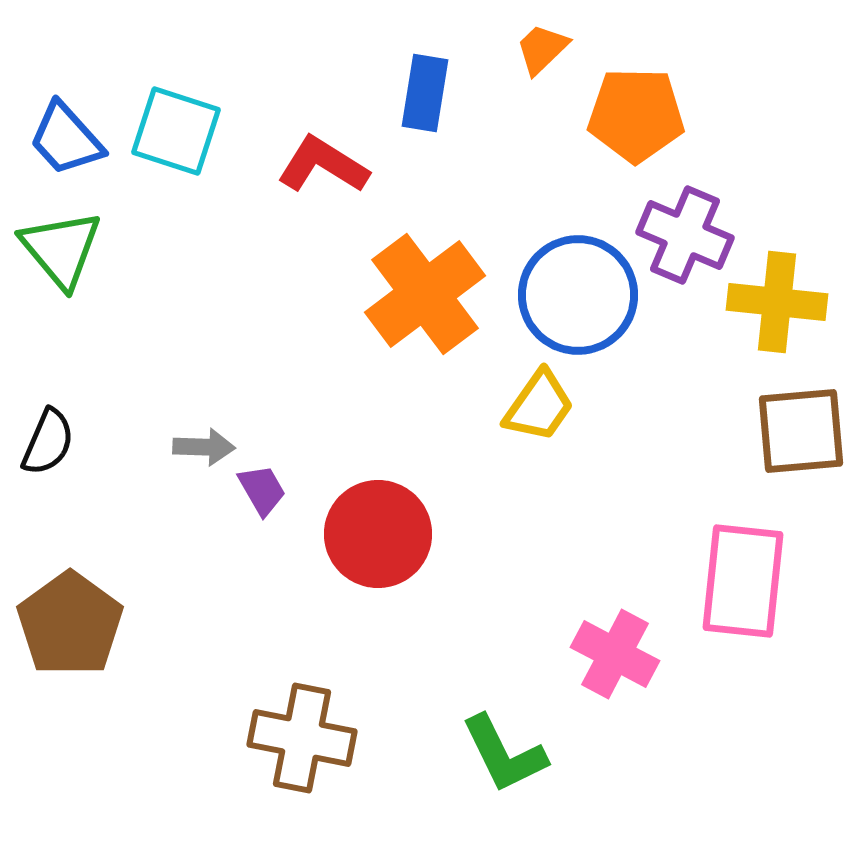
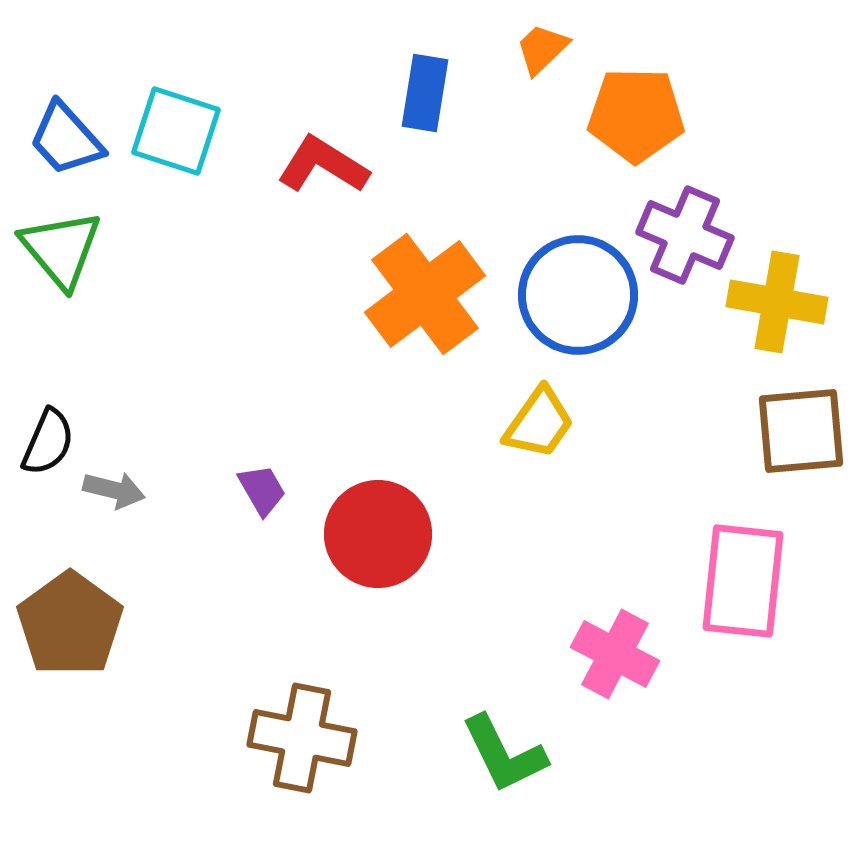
yellow cross: rotated 4 degrees clockwise
yellow trapezoid: moved 17 px down
gray arrow: moved 90 px left, 43 px down; rotated 12 degrees clockwise
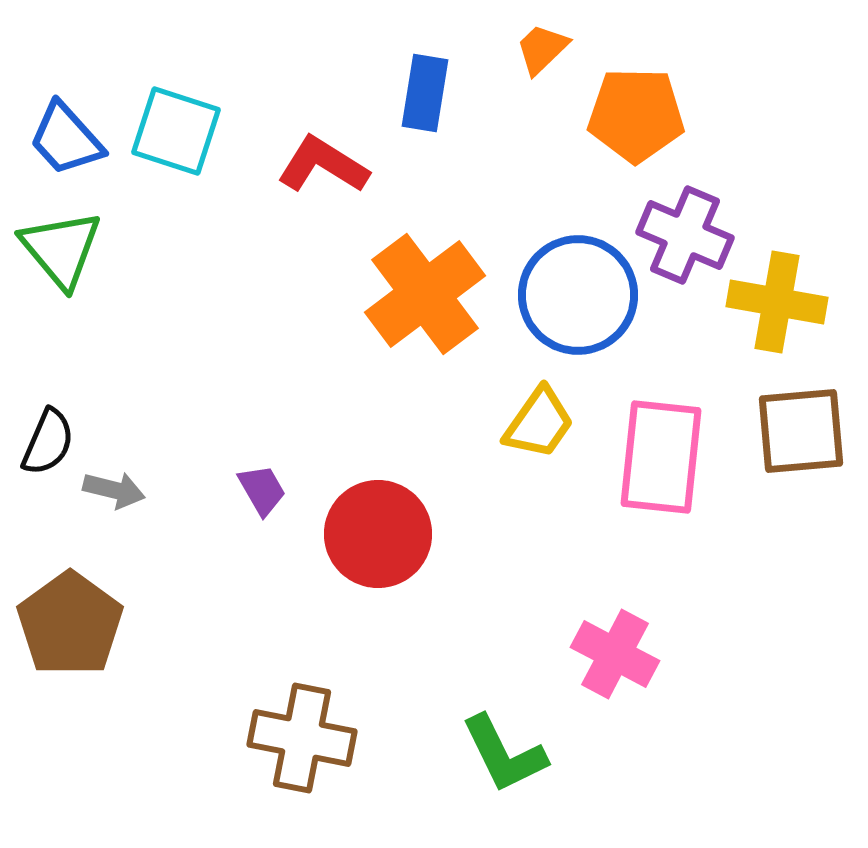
pink rectangle: moved 82 px left, 124 px up
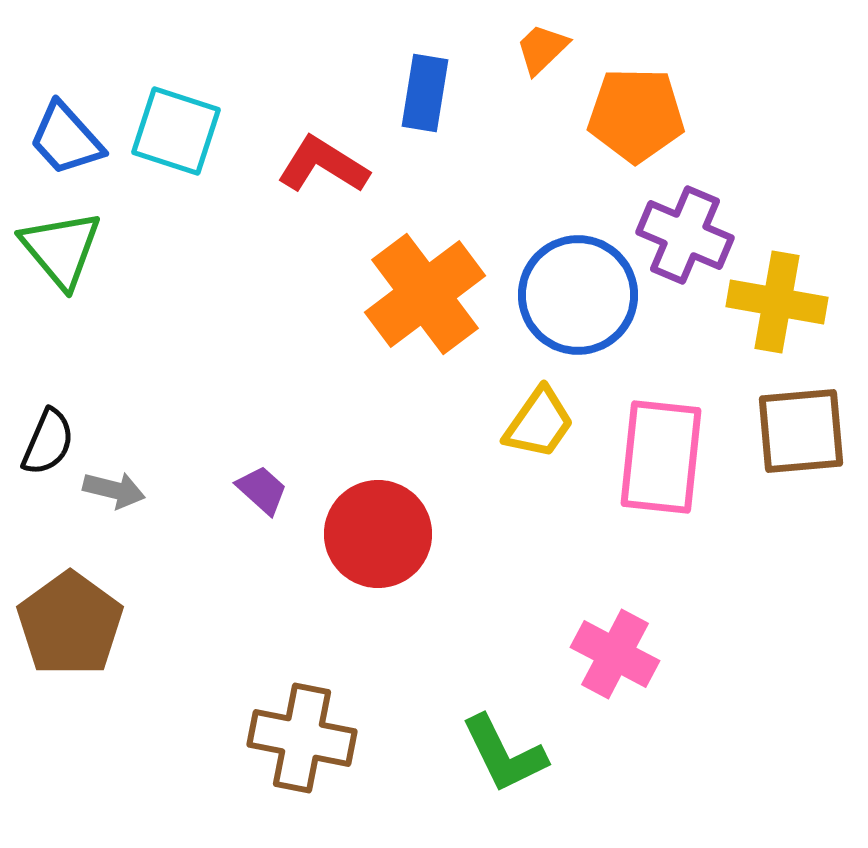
purple trapezoid: rotated 18 degrees counterclockwise
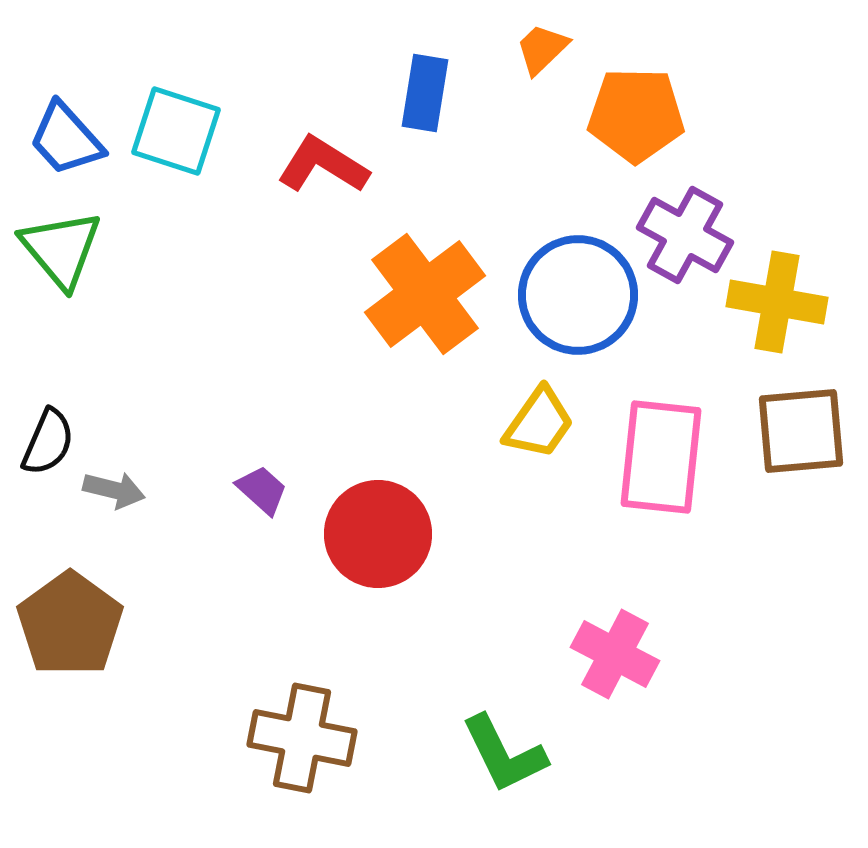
purple cross: rotated 6 degrees clockwise
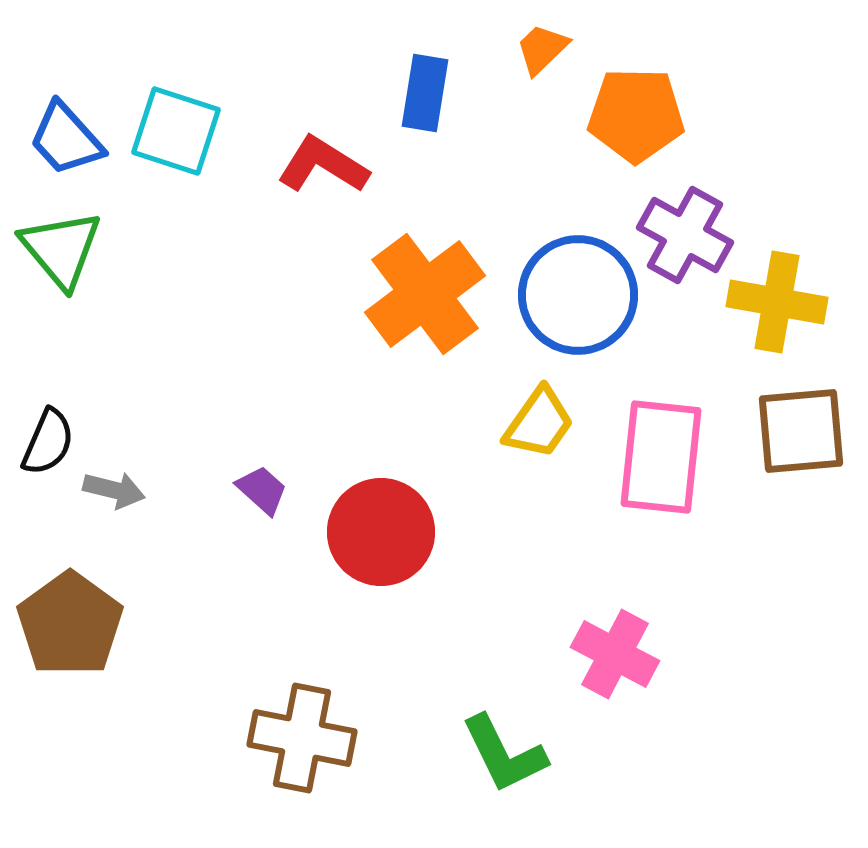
red circle: moved 3 px right, 2 px up
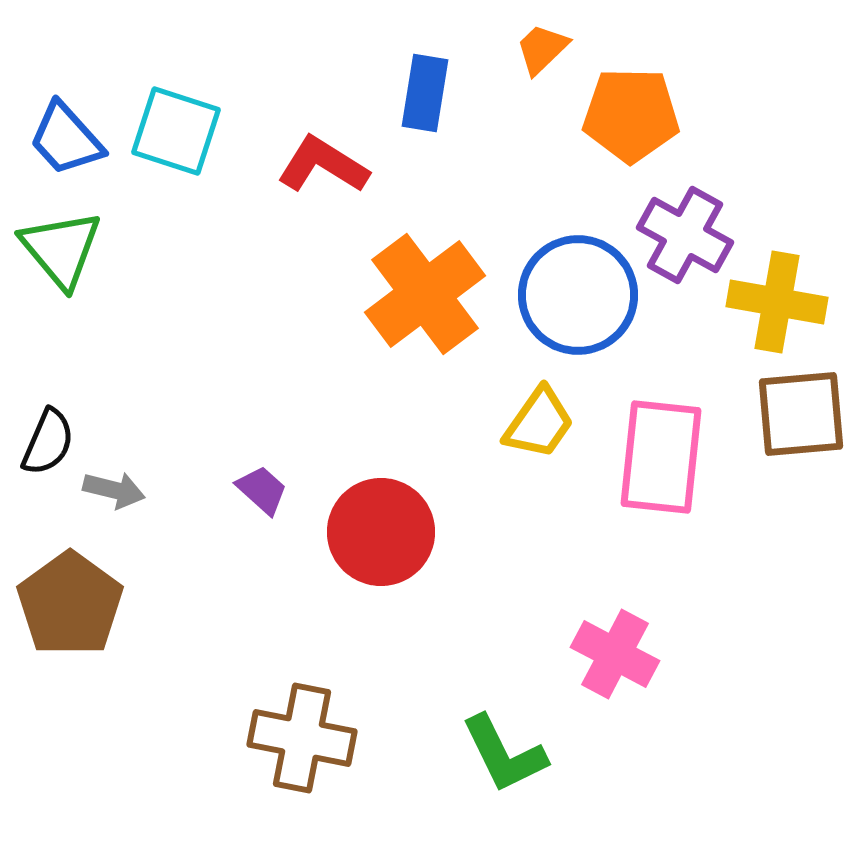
orange pentagon: moved 5 px left
brown square: moved 17 px up
brown pentagon: moved 20 px up
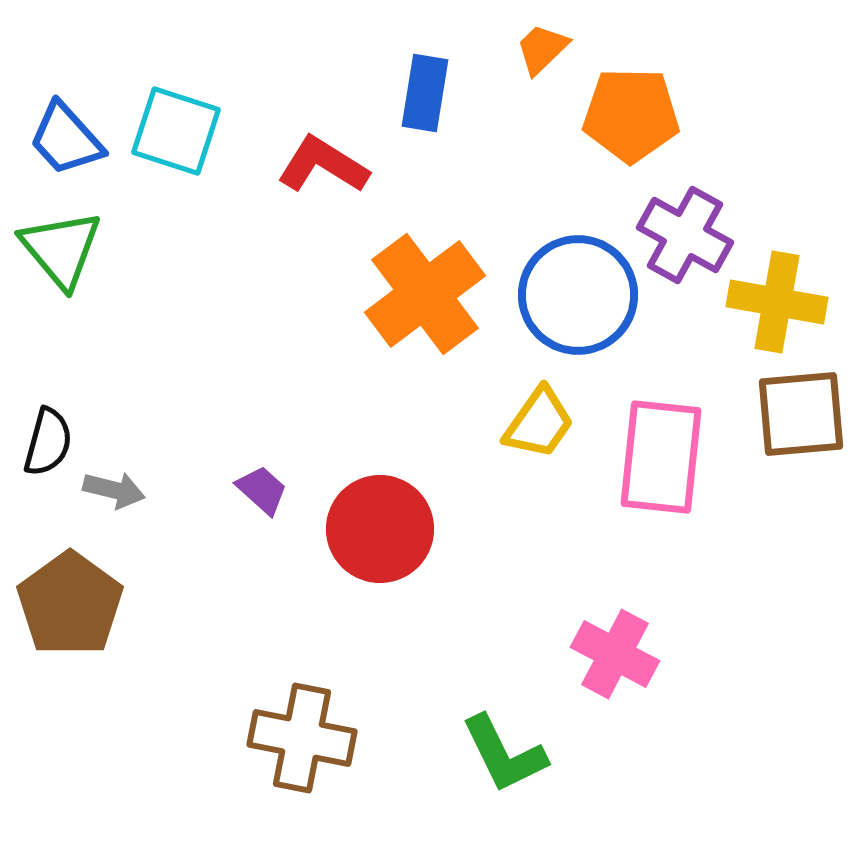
black semicircle: rotated 8 degrees counterclockwise
red circle: moved 1 px left, 3 px up
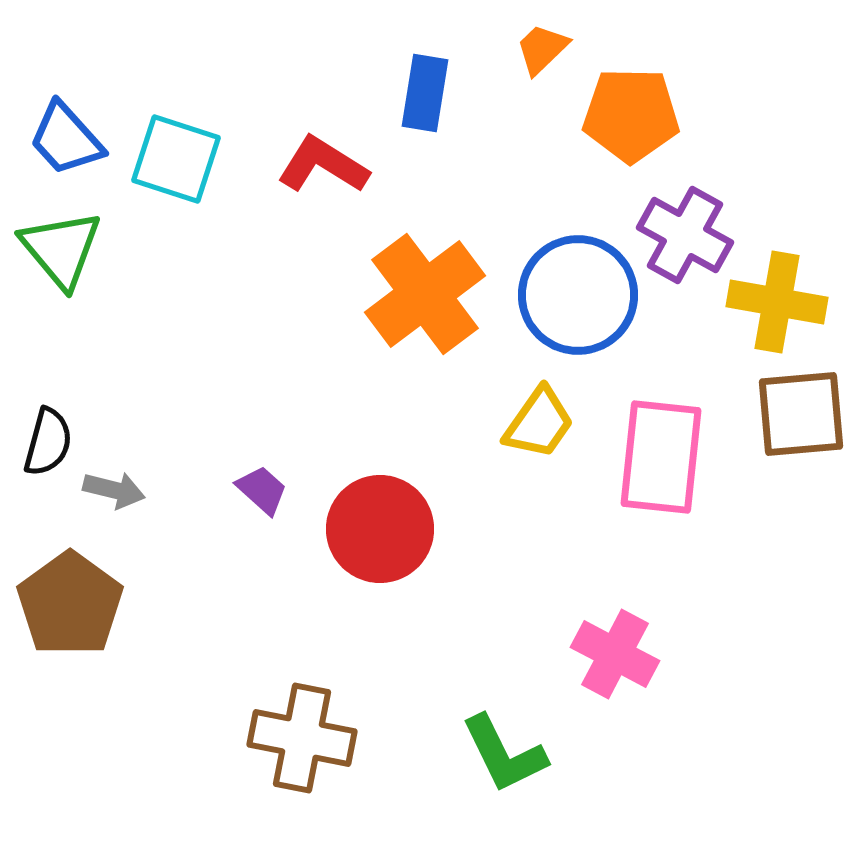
cyan square: moved 28 px down
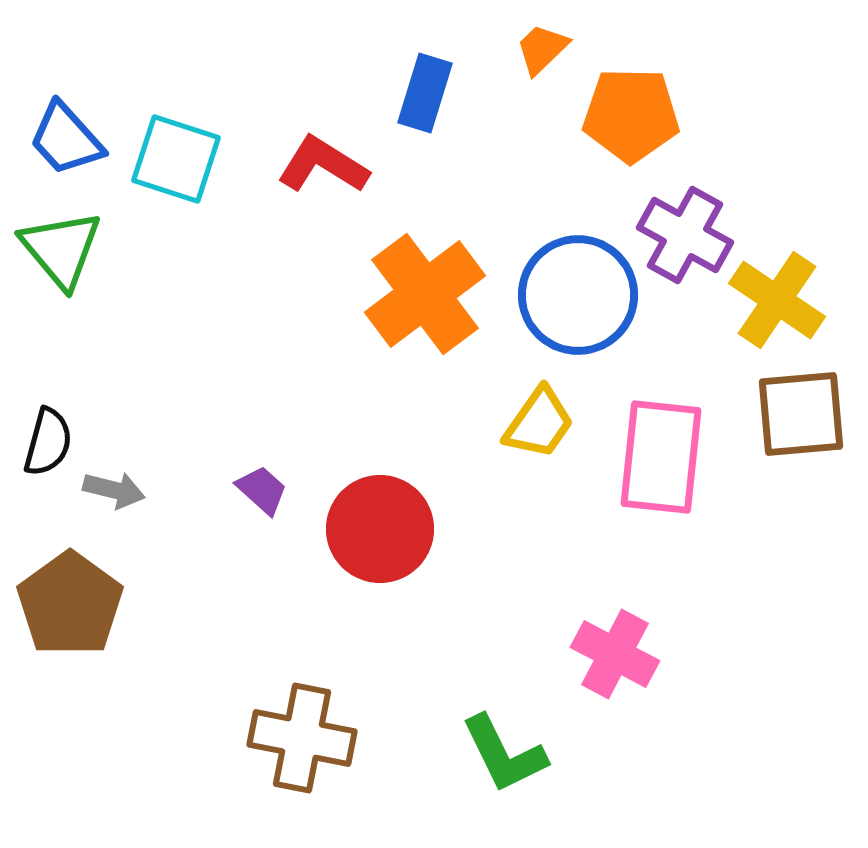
blue rectangle: rotated 8 degrees clockwise
yellow cross: moved 2 px up; rotated 24 degrees clockwise
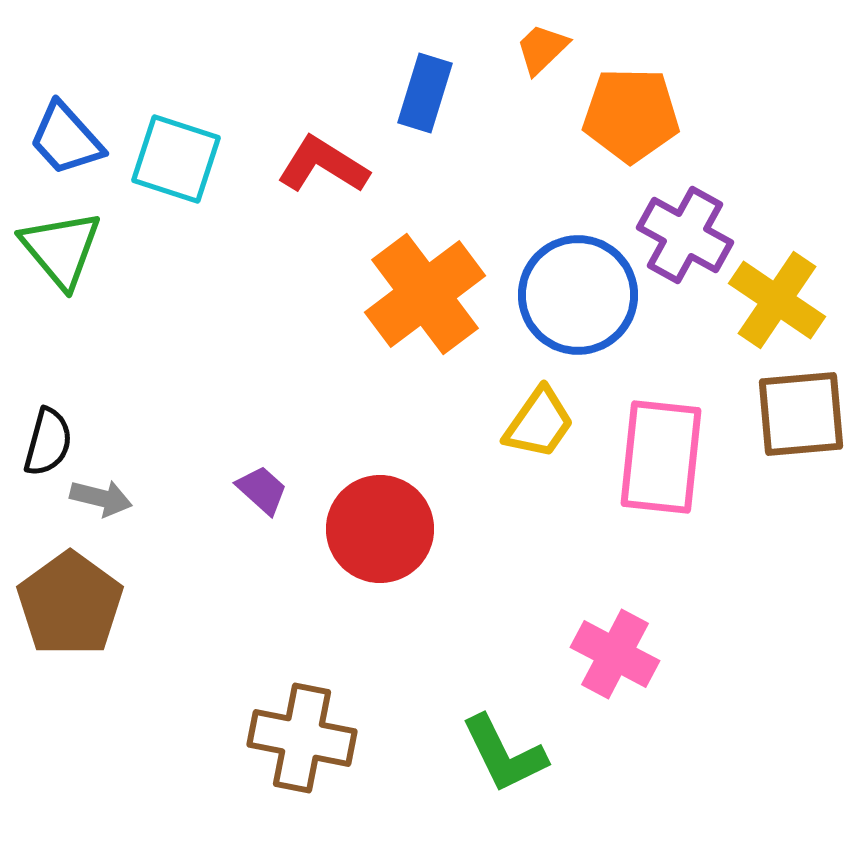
gray arrow: moved 13 px left, 8 px down
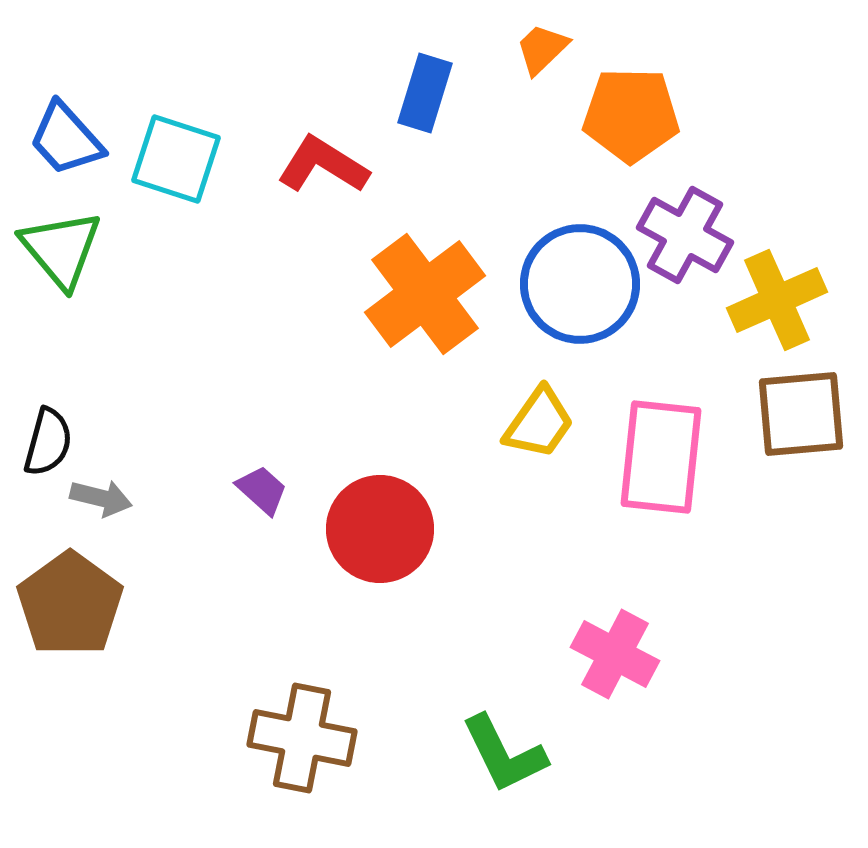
blue circle: moved 2 px right, 11 px up
yellow cross: rotated 32 degrees clockwise
